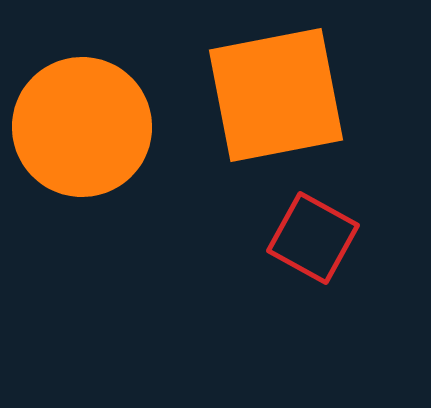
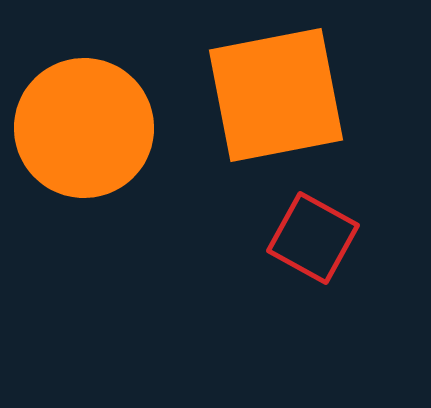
orange circle: moved 2 px right, 1 px down
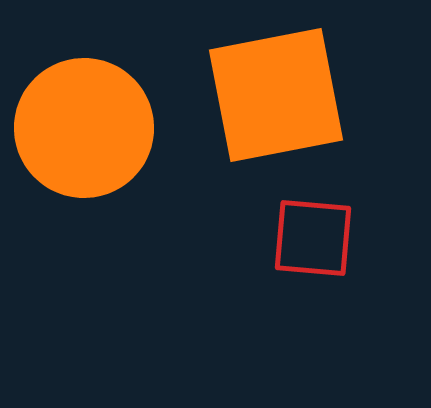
red square: rotated 24 degrees counterclockwise
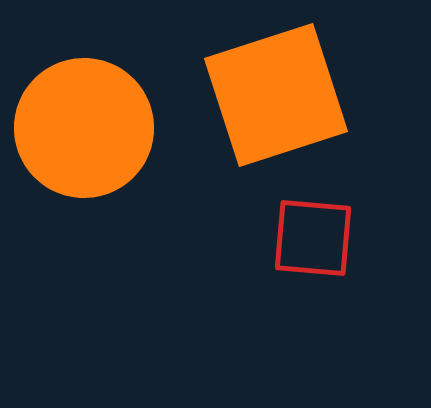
orange square: rotated 7 degrees counterclockwise
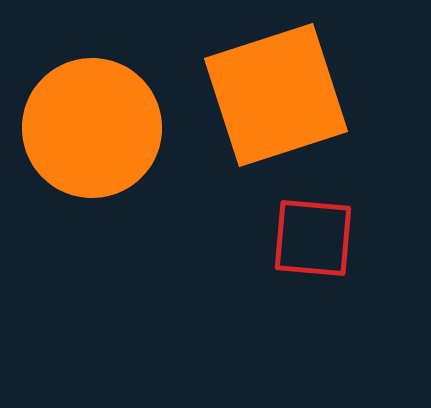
orange circle: moved 8 px right
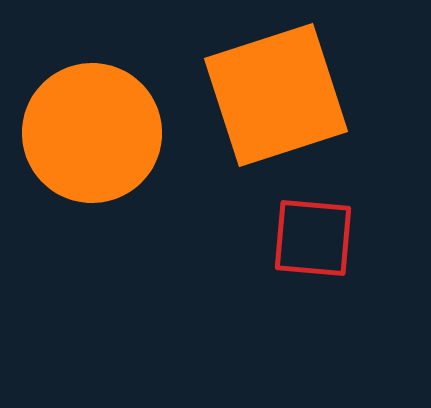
orange circle: moved 5 px down
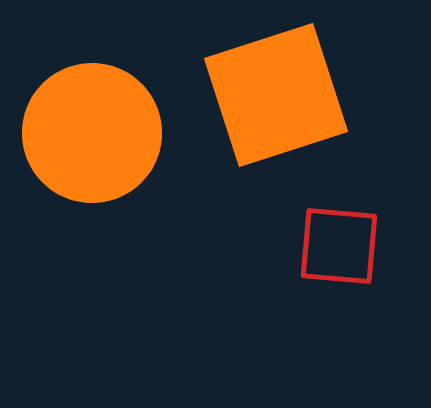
red square: moved 26 px right, 8 px down
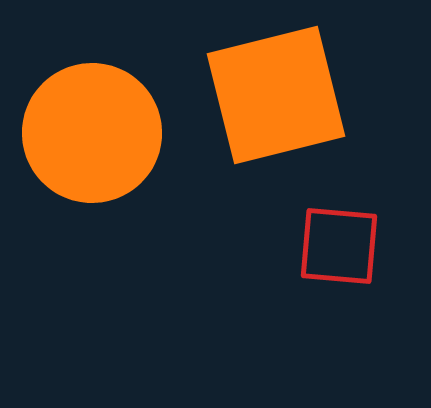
orange square: rotated 4 degrees clockwise
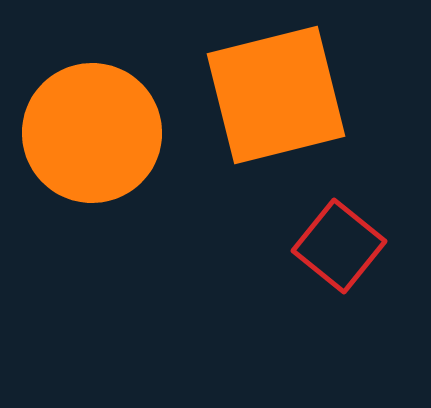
red square: rotated 34 degrees clockwise
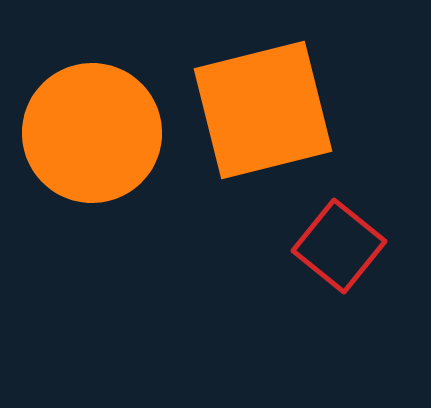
orange square: moved 13 px left, 15 px down
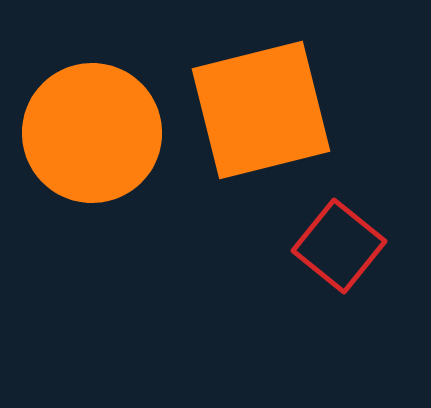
orange square: moved 2 px left
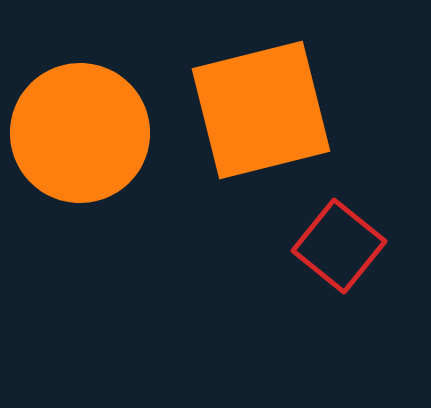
orange circle: moved 12 px left
